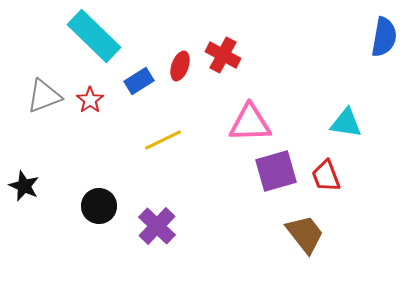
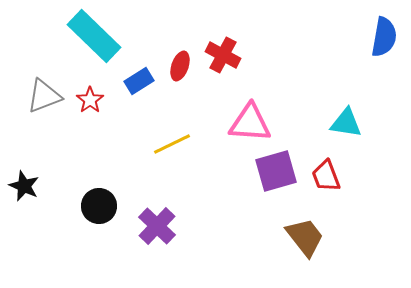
pink triangle: rotated 6 degrees clockwise
yellow line: moved 9 px right, 4 px down
brown trapezoid: moved 3 px down
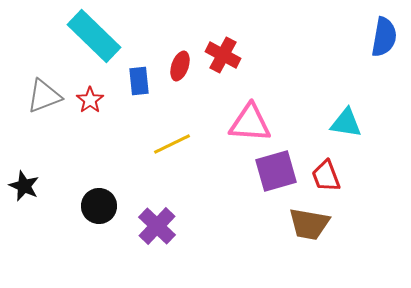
blue rectangle: rotated 64 degrees counterclockwise
brown trapezoid: moved 4 px right, 13 px up; rotated 138 degrees clockwise
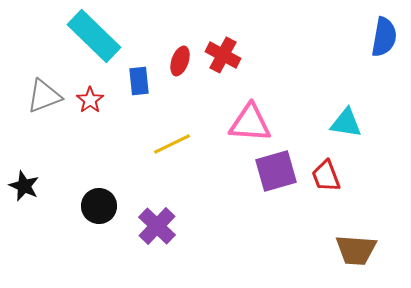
red ellipse: moved 5 px up
brown trapezoid: moved 47 px right, 26 px down; rotated 6 degrees counterclockwise
